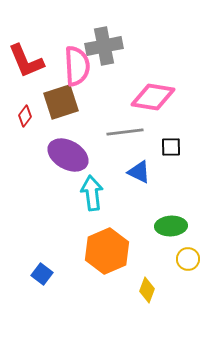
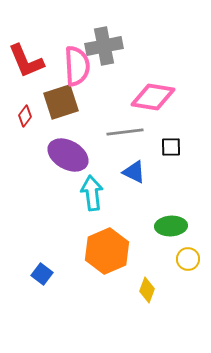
blue triangle: moved 5 px left
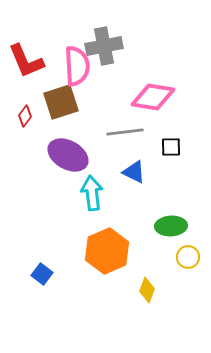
yellow circle: moved 2 px up
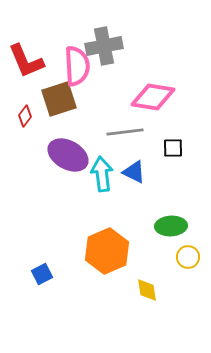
brown square: moved 2 px left, 3 px up
black square: moved 2 px right, 1 px down
cyan arrow: moved 10 px right, 19 px up
blue square: rotated 25 degrees clockwise
yellow diamond: rotated 30 degrees counterclockwise
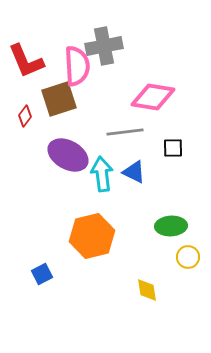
orange hexagon: moved 15 px left, 15 px up; rotated 9 degrees clockwise
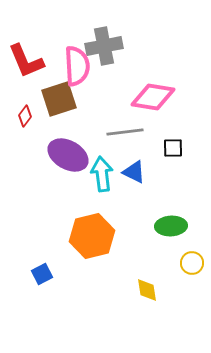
yellow circle: moved 4 px right, 6 px down
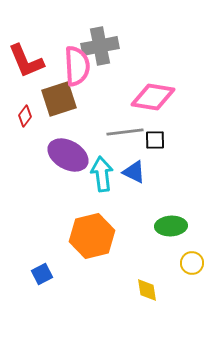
gray cross: moved 4 px left
black square: moved 18 px left, 8 px up
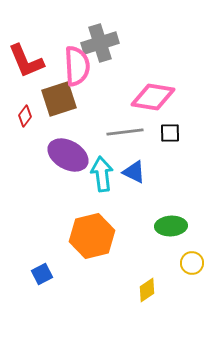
gray cross: moved 3 px up; rotated 6 degrees counterclockwise
black square: moved 15 px right, 7 px up
yellow diamond: rotated 65 degrees clockwise
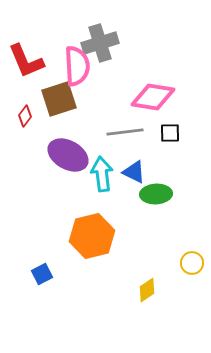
green ellipse: moved 15 px left, 32 px up
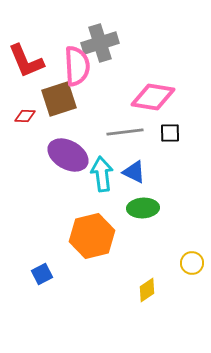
red diamond: rotated 55 degrees clockwise
green ellipse: moved 13 px left, 14 px down
